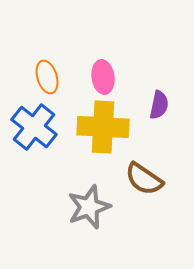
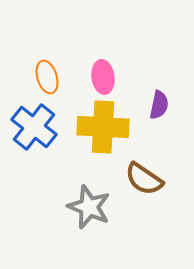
gray star: rotated 30 degrees counterclockwise
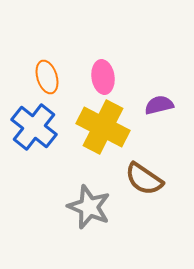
purple semicircle: rotated 116 degrees counterclockwise
yellow cross: rotated 24 degrees clockwise
